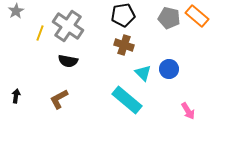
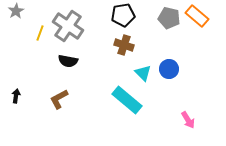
pink arrow: moved 9 px down
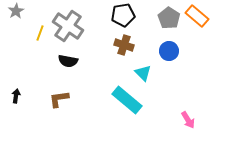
gray pentagon: rotated 20 degrees clockwise
blue circle: moved 18 px up
brown L-shape: rotated 20 degrees clockwise
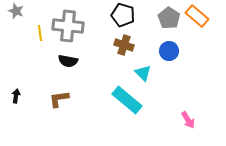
gray star: rotated 21 degrees counterclockwise
black pentagon: rotated 25 degrees clockwise
gray cross: rotated 28 degrees counterclockwise
yellow line: rotated 28 degrees counterclockwise
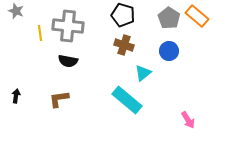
cyan triangle: rotated 36 degrees clockwise
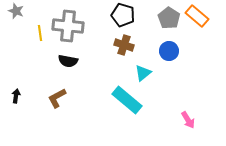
brown L-shape: moved 2 px left, 1 px up; rotated 20 degrees counterclockwise
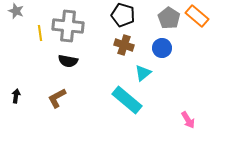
blue circle: moved 7 px left, 3 px up
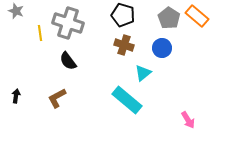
gray cross: moved 3 px up; rotated 12 degrees clockwise
black semicircle: rotated 42 degrees clockwise
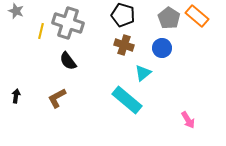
yellow line: moved 1 px right, 2 px up; rotated 21 degrees clockwise
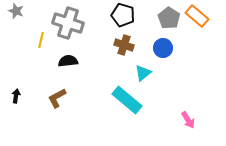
yellow line: moved 9 px down
blue circle: moved 1 px right
black semicircle: rotated 120 degrees clockwise
